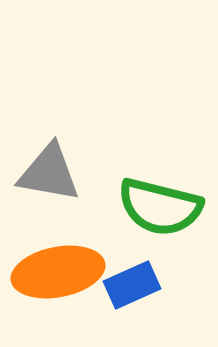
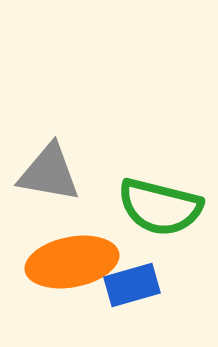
orange ellipse: moved 14 px right, 10 px up
blue rectangle: rotated 8 degrees clockwise
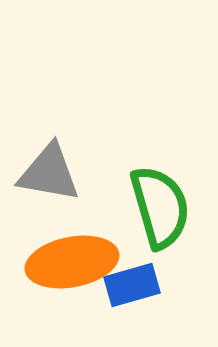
green semicircle: rotated 120 degrees counterclockwise
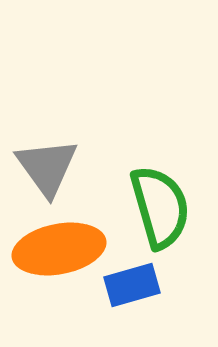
gray triangle: moved 2 px left, 6 px up; rotated 44 degrees clockwise
orange ellipse: moved 13 px left, 13 px up
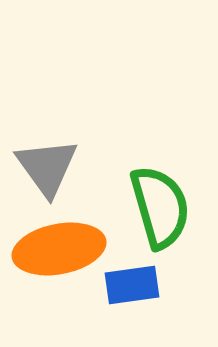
blue rectangle: rotated 8 degrees clockwise
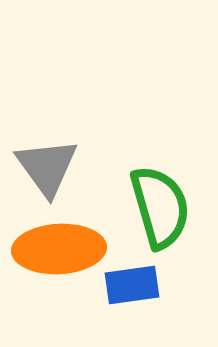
orange ellipse: rotated 8 degrees clockwise
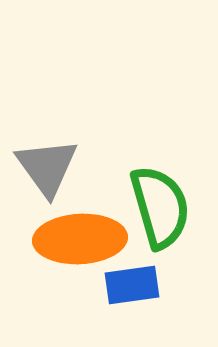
orange ellipse: moved 21 px right, 10 px up
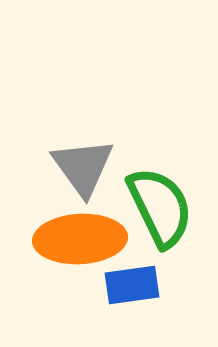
gray triangle: moved 36 px right
green semicircle: rotated 10 degrees counterclockwise
